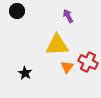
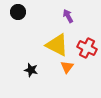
black circle: moved 1 px right, 1 px down
yellow triangle: rotated 30 degrees clockwise
red cross: moved 1 px left, 14 px up
black star: moved 6 px right, 3 px up; rotated 16 degrees counterclockwise
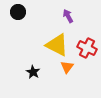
black star: moved 2 px right, 2 px down; rotated 16 degrees clockwise
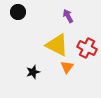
black star: rotated 24 degrees clockwise
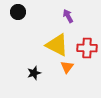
red cross: rotated 24 degrees counterclockwise
black star: moved 1 px right, 1 px down
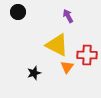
red cross: moved 7 px down
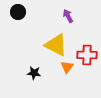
yellow triangle: moved 1 px left
black star: rotated 24 degrees clockwise
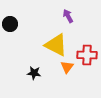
black circle: moved 8 px left, 12 px down
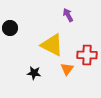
purple arrow: moved 1 px up
black circle: moved 4 px down
yellow triangle: moved 4 px left
orange triangle: moved 2 px down
